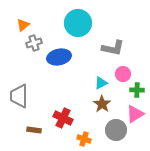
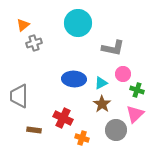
blue ellipse: moved 15 px right, 22 px down; rotated 15 degrees clockwise
green cross: rotated 16 degrees clockwise
pink triangle: rotated 12 degrees counterclockwise
orange cross: moved 2 px left, 1 px up
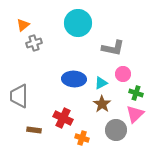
green cross: moved 1 px left, 3 px down
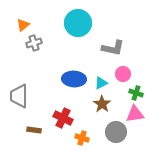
pink triangle: rotated 36 degrees clockwise
gray circle: moved 2 px down
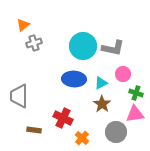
cyan circle: moved 5 px right, 23 px down
orange cross: rotated 24 degrees clockwise
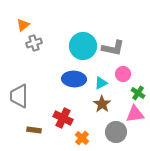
green cross: moved 2 px right; rotated 16 degrees clockwise
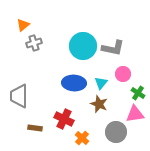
blue ellipse: moved 4 px down
cyan triangle: rotated 24 degrees counterclockwise
brown star: moved 3 px left; rotated 12 degrees counterclockwise
red cross: moved 1 px right, 1 px down
brown rectangle: moved 1 px right, 2 px up
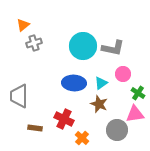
cyan triangle: rotated 16 degrees clockwise
gray circle: moved 1 px right, 2 px up
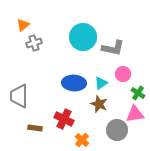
cyan circle: moved 9 px up
orange cross: moved 2 px down
